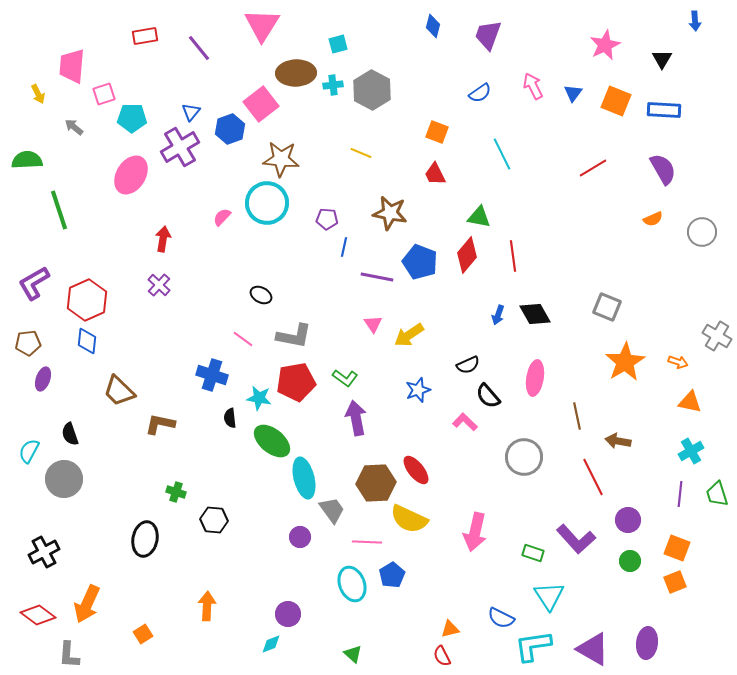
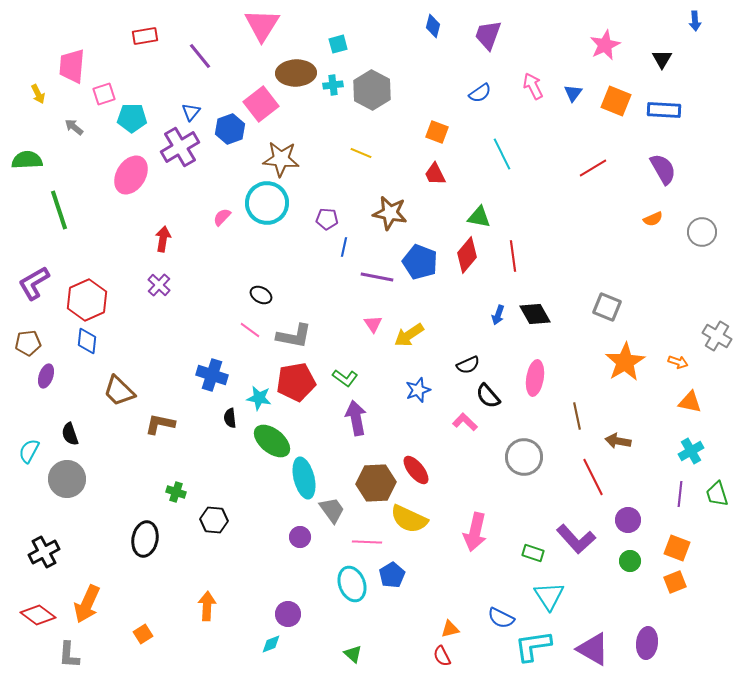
purple line at (199, 48): moved 1 px right, 8 px down
pink line at (243, 339): moved 7 px right, 9 px up
purple ellipse at (43, 379): moved 3 px right, 3 px up
gray circle at (64, 479): moved 3 px right
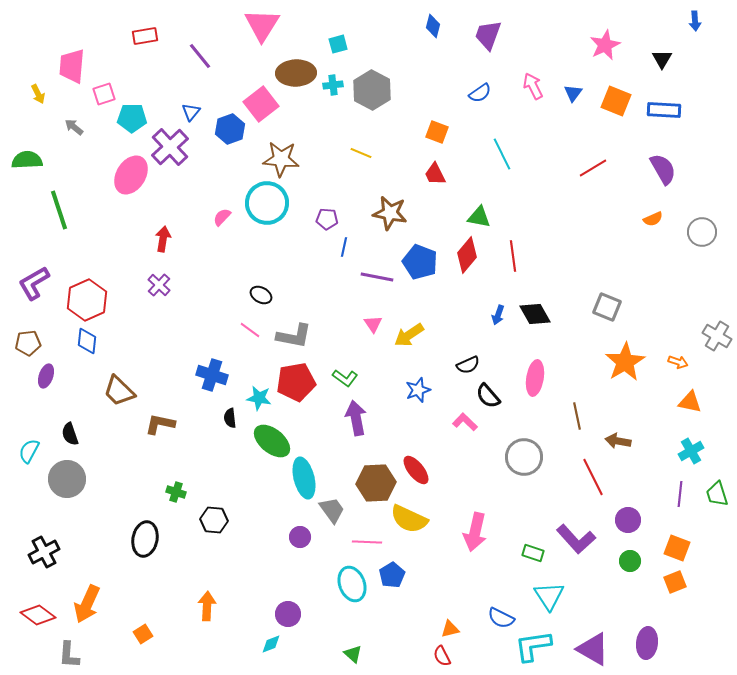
purple cross at (180, 147): moved 10 px left; rotated 12 degrees counterclockwise
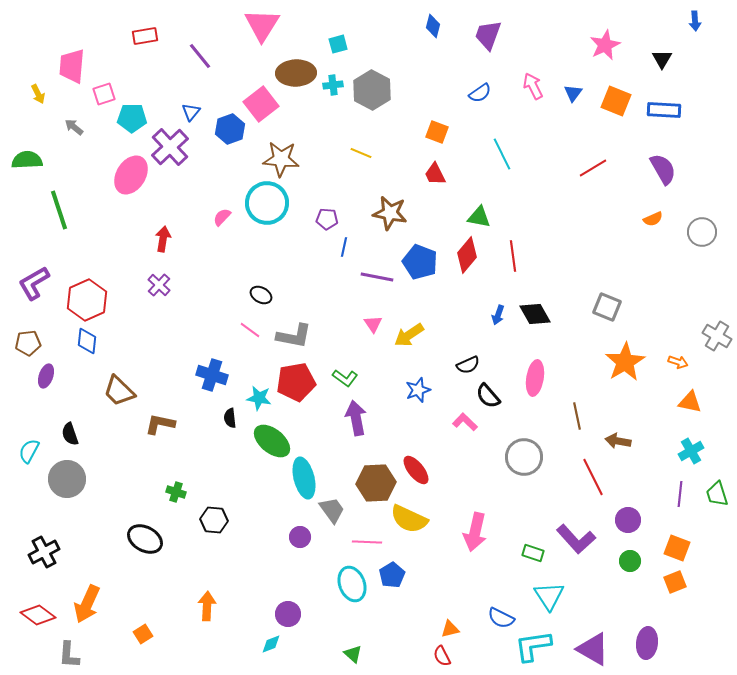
black ellipse at (145, 539): rotated 72 degrees counterclockwise
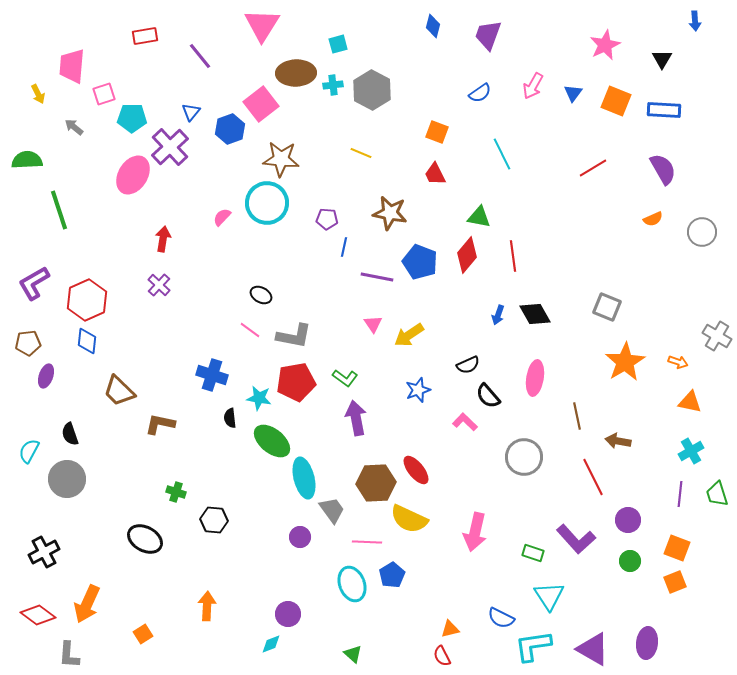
pink arrow at (533, 86): rotated 124 degrees counterclockwise
pink ellipse at (131, 175): moved 2 px right
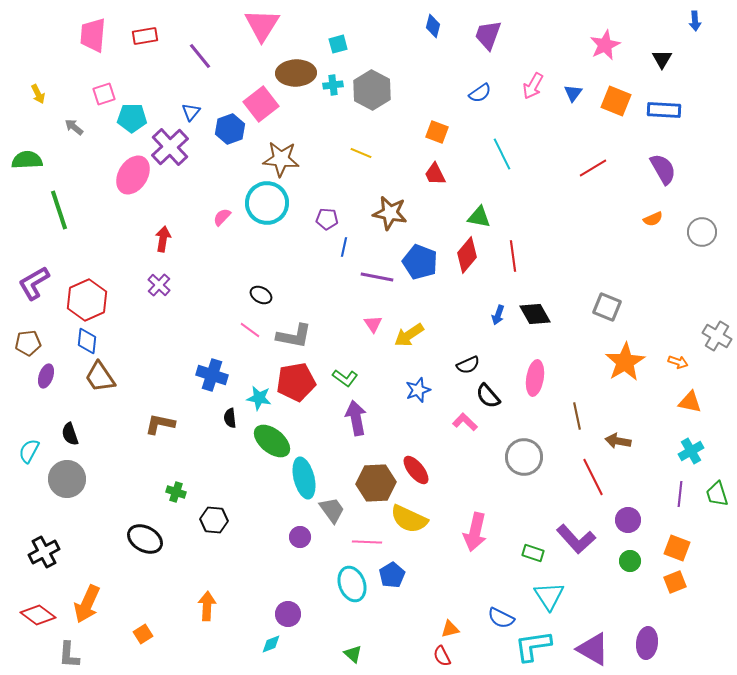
pink trapezoid at (72, 66): moved 21 px right, 31 px up
brown trapezoid at (119, 391): moved 19 px left, 14 px up; rotated 12 degrees clockwise
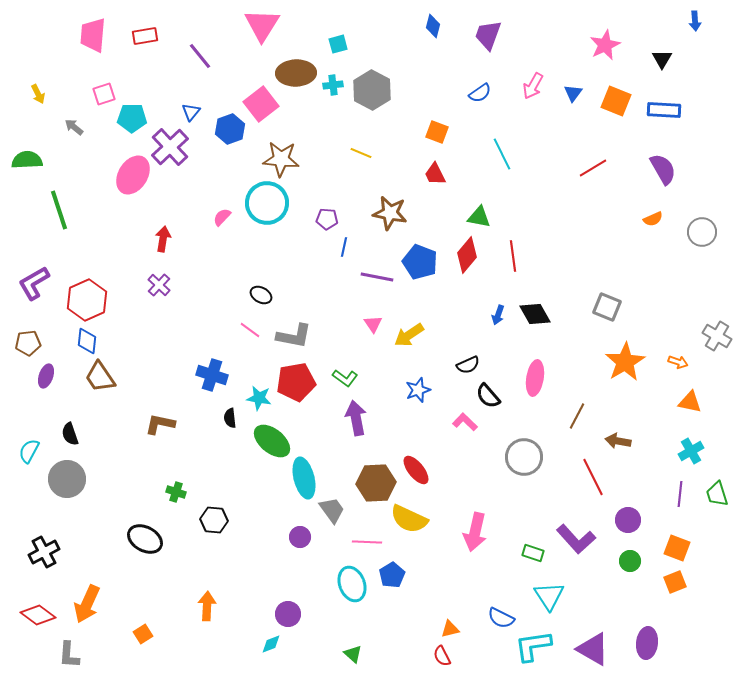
brown line at (577, 416): rotated 40 degrees clockwise
